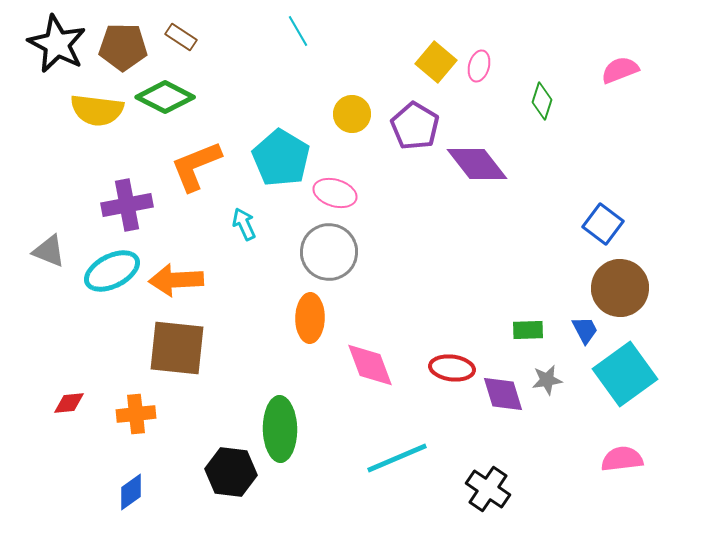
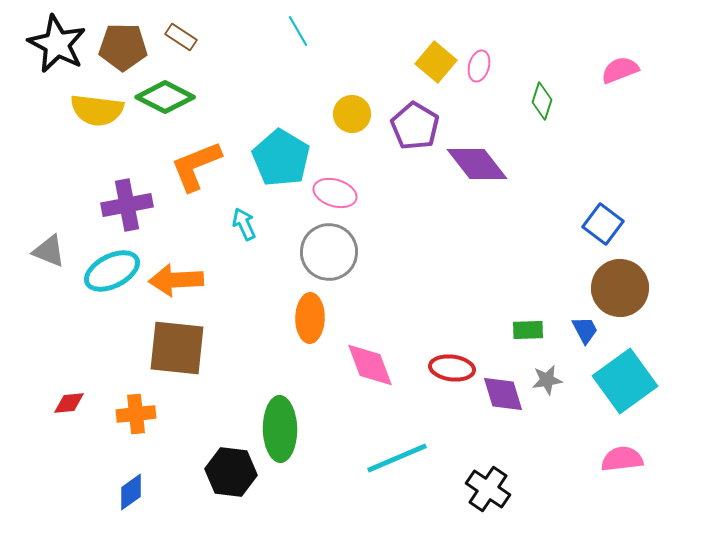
cyan square at (625, 374): moved 7 px down
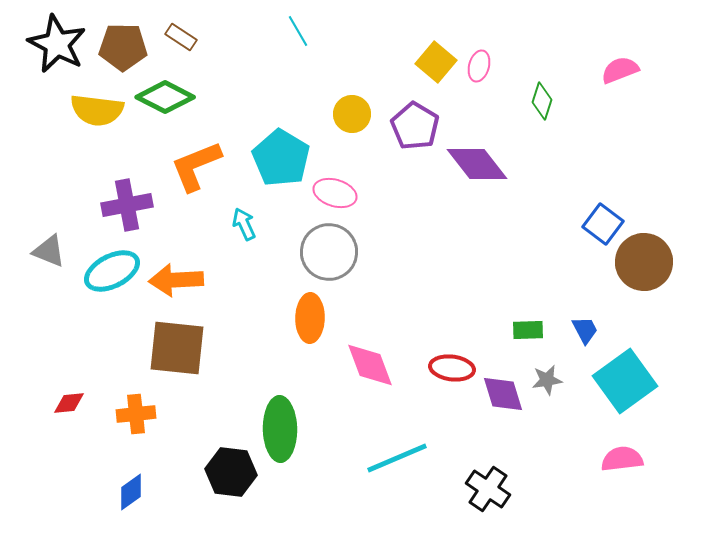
brown circle at (620, 288): moved 24 px right, 26 px up
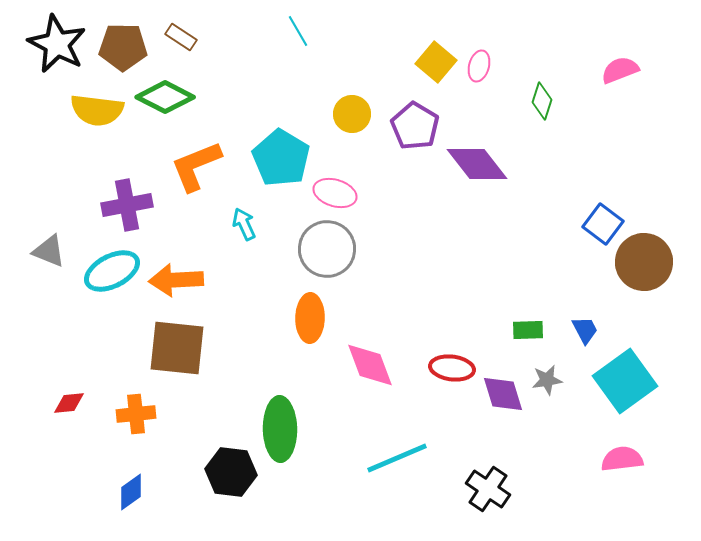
gray circle at (329, 252): moved 2 px left, 3 px up
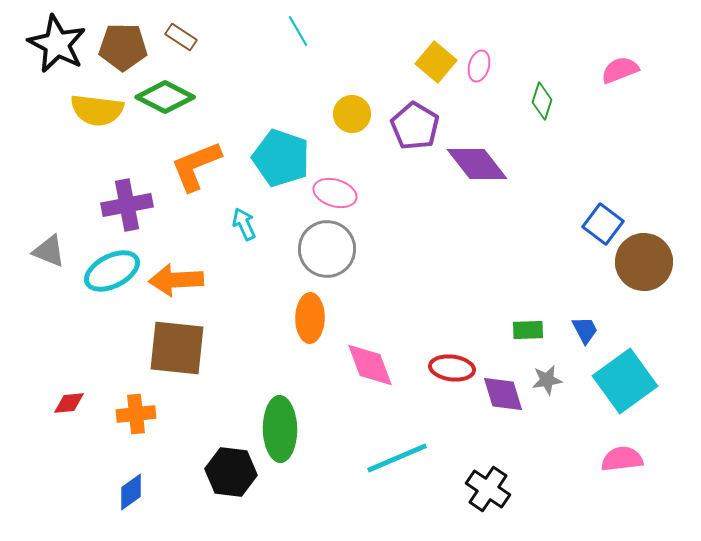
cyan pentagon at (281, 158): rotated 12 degrees counterclockwise
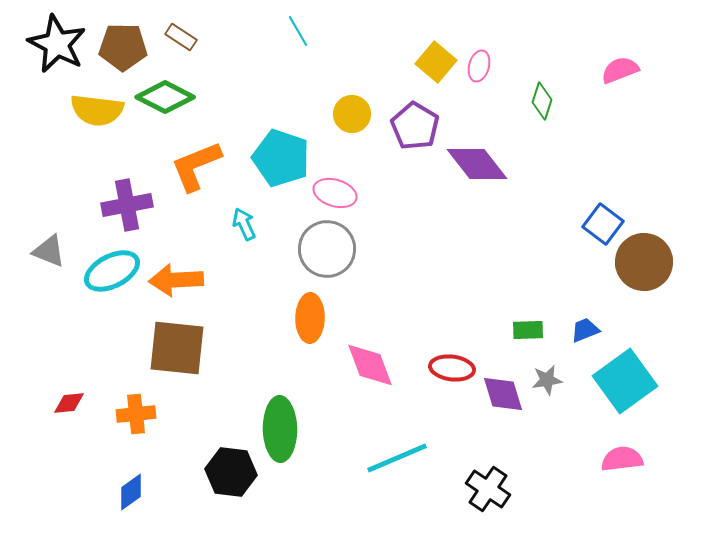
blue trapezoid at (585, 330): rotated 84 degrees counterclockwise
